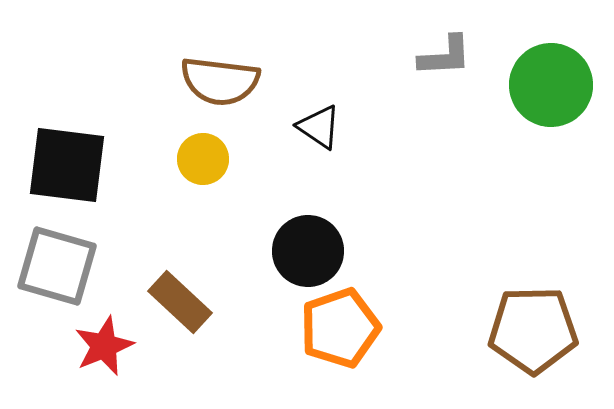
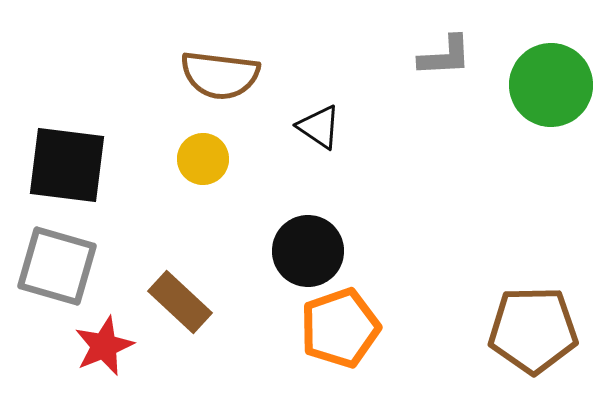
brown semicircle: moved 6 px up
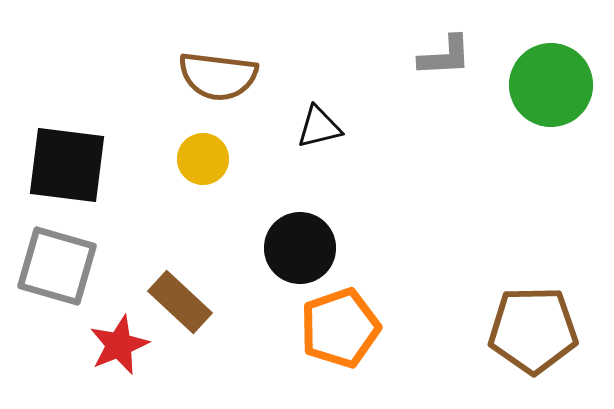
brown semicircle: moved 2 px left, 1 px down
black triangle: rotated 48 degrees counterclockwise
black circle: moved 8 px left, 3 px up
red star: moved 15 px right, 1 px up
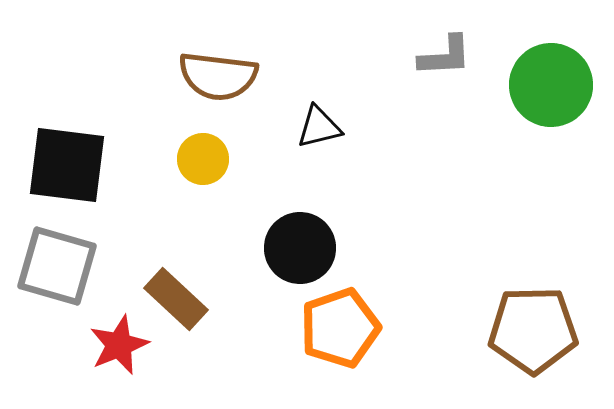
brown rectangle: moved 4 px left, 3 px up
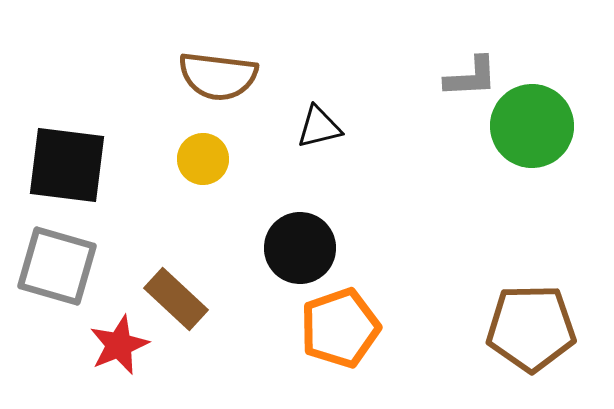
gray L-shape: moved 26 px right, 21 px down
green circle: moved 19 px left, 41 px down
brown pentagon: moved 2 px left, 2 px up
